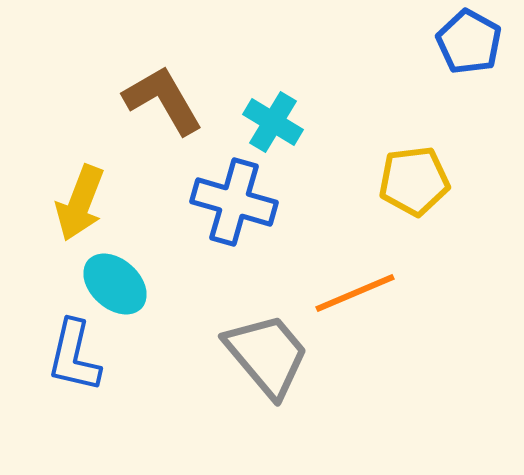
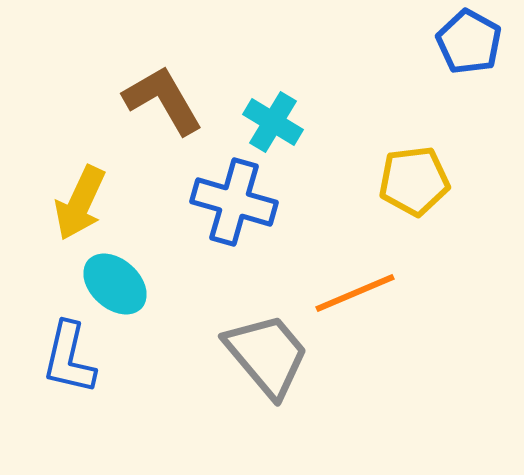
yellow arrow: rotated 4 degrees clockwise
blue L-shape: moved 5 px left, 2 px down
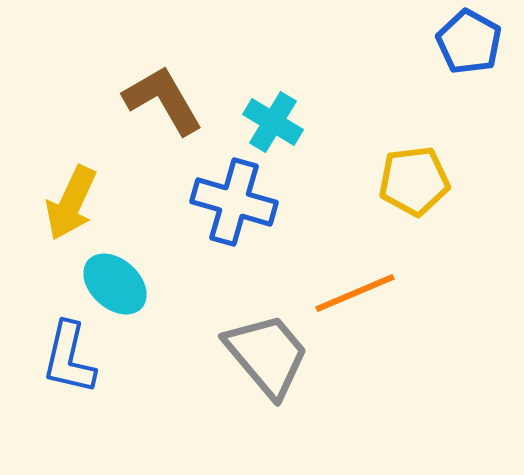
yellow arrow: moved 9 px left
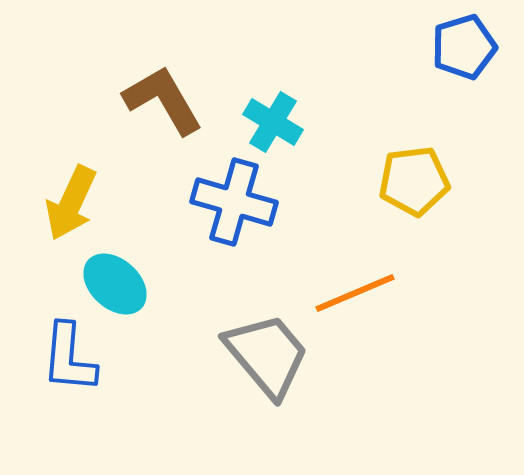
blue pentagon: moved 5 px left, 5 px down; rotated 26 degrees clockwise
blue L-shape: rotated 8 degrees counterclockwise
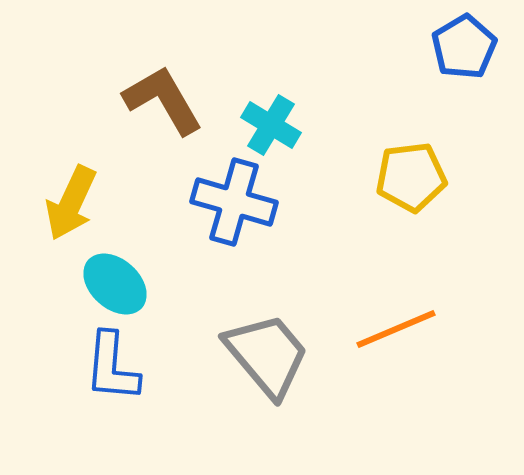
blue pentagon: rotated 14 degrees counterclockwise
cyan cross: moved 2 px left, 3 px down
yellow pentagon: moved 3 px left, 4 px up
orange line: moved 41 px right, 36 px down
blue L-shape: moved 43 px right, 9 px down
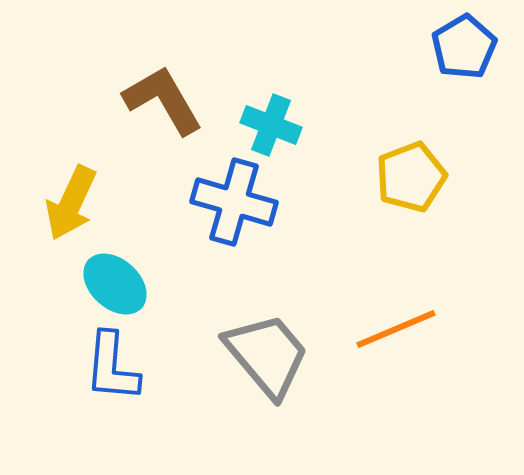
cyan cross: rotated 10 degrees counterclockwise
yellow pentagon: rotated 14 degrees counterclockwise
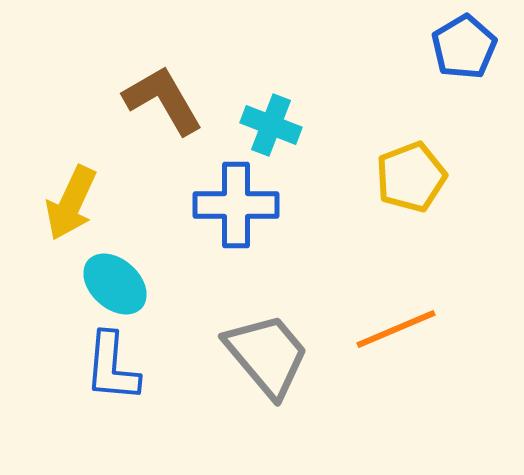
blue cross: moved 2 px right, 3 px down; rotated 16 degrees counterclockwise
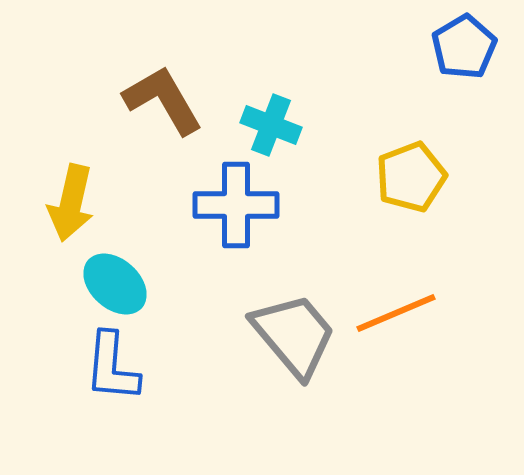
yellow arrow: rotated 12 degrees counterclockwise
orange line: moved 16 px up
gray trapezoid: moved 27 px right, 20 px up
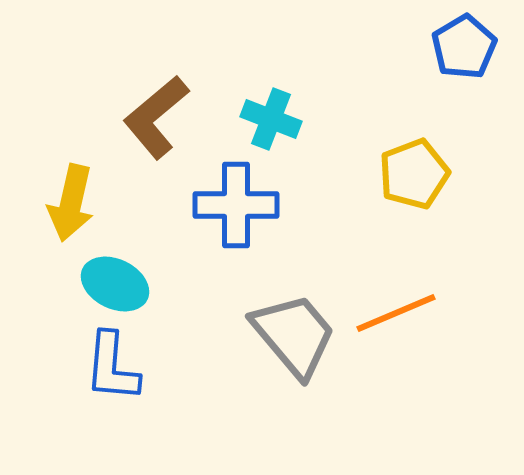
brown L-shape: moved 7 px left, 17 px down; rotated 100 degrees counterclockwise
cyan cross: moved 6 px up
yellow pentagon: moved 3 px right, 3 px up
cyan ellipse: rotated 16 degrees counterclockwise
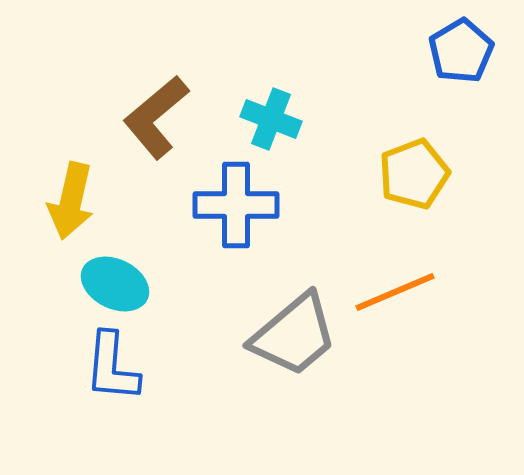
blue pentagon: moved 3 px left, 4 px down
yellow arrow: moved 2 px up
orange line: moved 1 px left, 21 px up
gray trapezoid: rotated 90 degrees clockwise
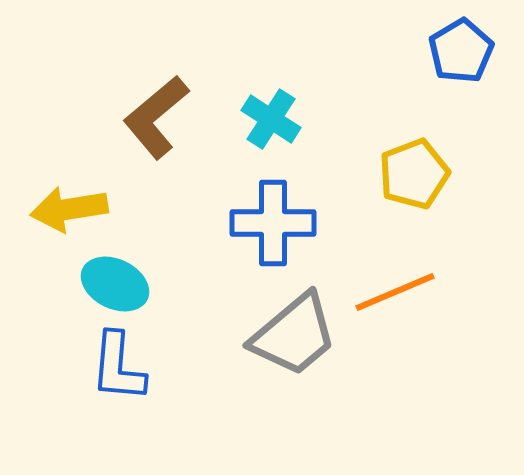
cyan cross: rotated 12 degrees clockwise
yellow arrow: moved 2 px left, 8 px down; rotated 68 degrees clockwise
blue cross: moved 37 px right, 18 px down
blue L-shape: moved 6 px right
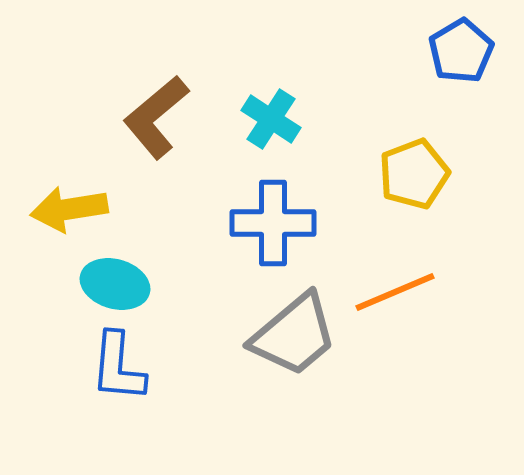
cyan ellipse: rotated 10 degrees counterclockwise
